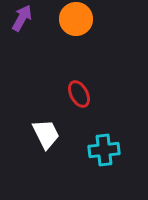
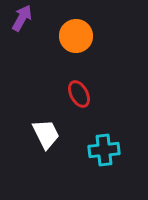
orange circle: moved 17 px down
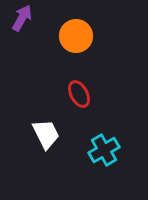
cyan cross: rotated 24 degrees counterclockwise
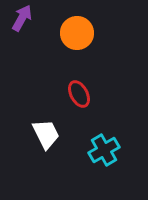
orange circle: moved 1 px right, 3 px up
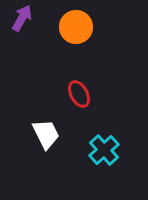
orange circle: moved 1 px left, 6 px up
cyan cross: rotated 12 degrees counterclockwise
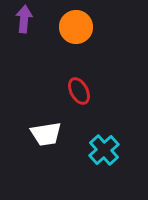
purple arrow: moved 2 px right, 1 px down; rotated 24 degrees counterclockwise
red ellipse: moved 3 px up
white trapezoid: rotated 108 degrees clockwise
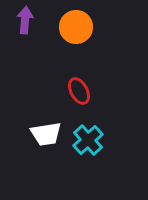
purple arrow: moved 1 px right, 1 px down
cyan cross: moved 16 px left, 10 px up
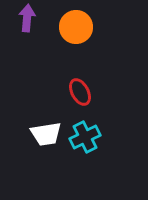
purple arrow: moved 2 px right, 2 px up
red ellipse: moved 1 px right, 1 px down
cyan cross: moved 3 px left, 3 px up; rotated 16 degrees clockwise
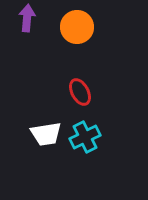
orange circle: moved 1 px right
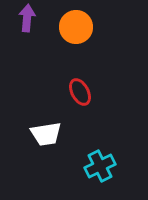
orange circle: moved 1 px left
cyan cross: moved 15 px right, 29 px down
